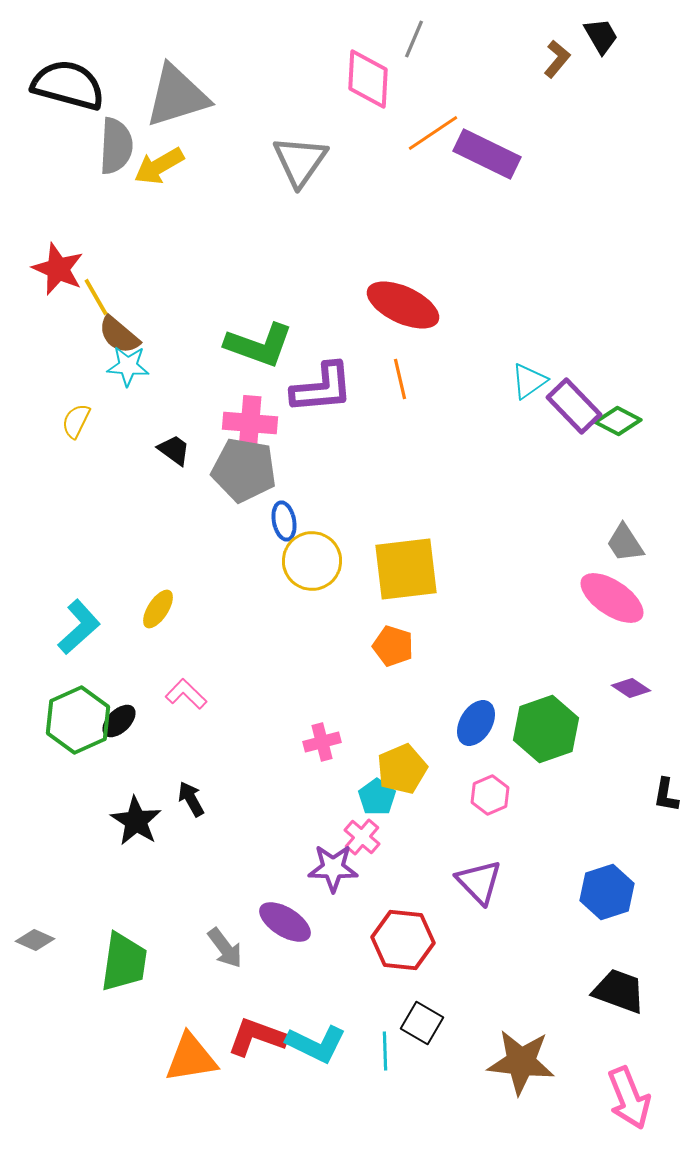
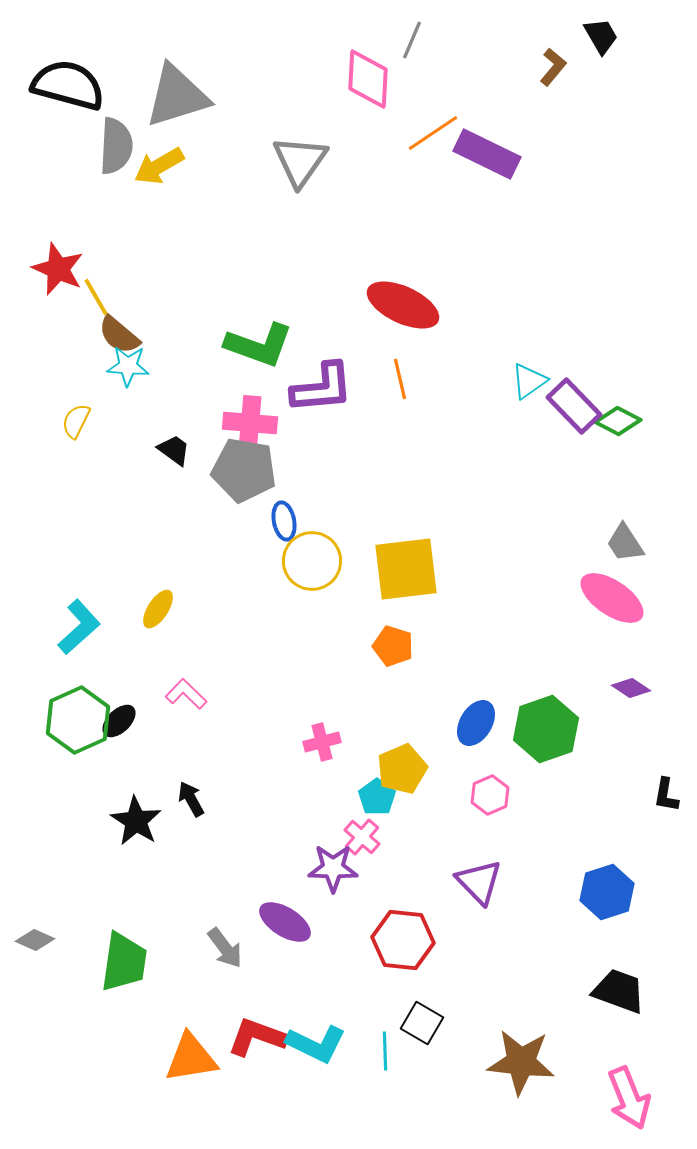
gray line at (414, 39): moved 2 px left, 1 px down
brown L-shape at (557, 59): moved 4 px left, 8 px down
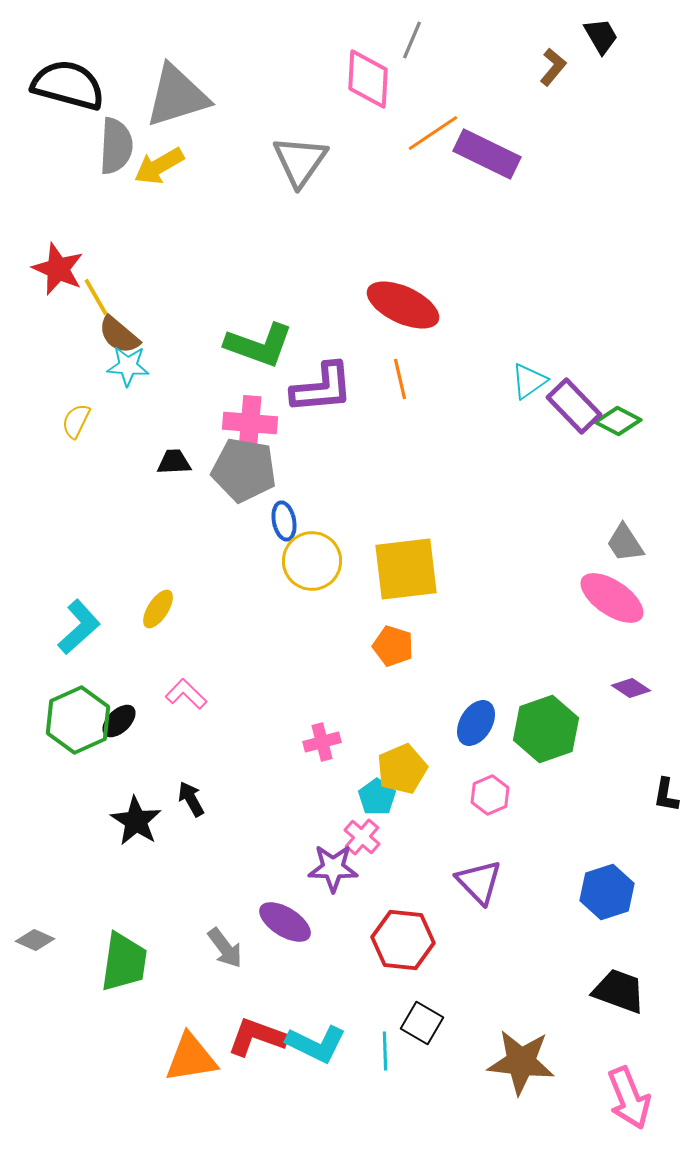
black trapezoid at (174, 450): moved 12 px down; rotated 39 degrees counterclockwise
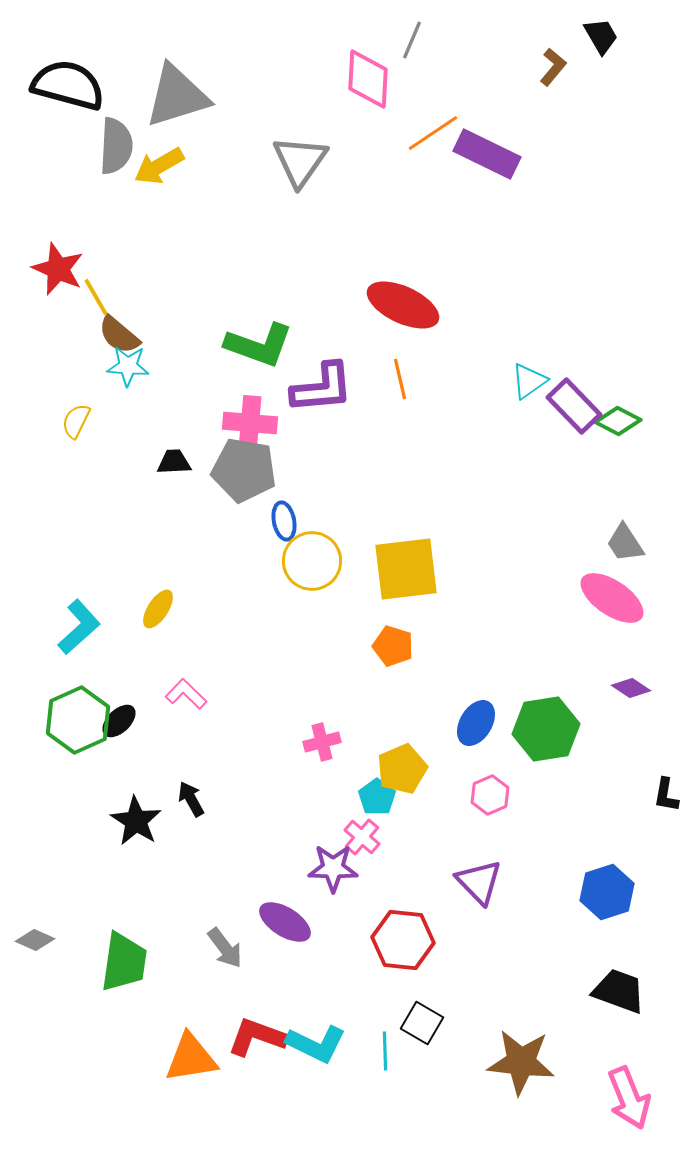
green hexagon at (546, 729): rotated 10 degrees clockwise
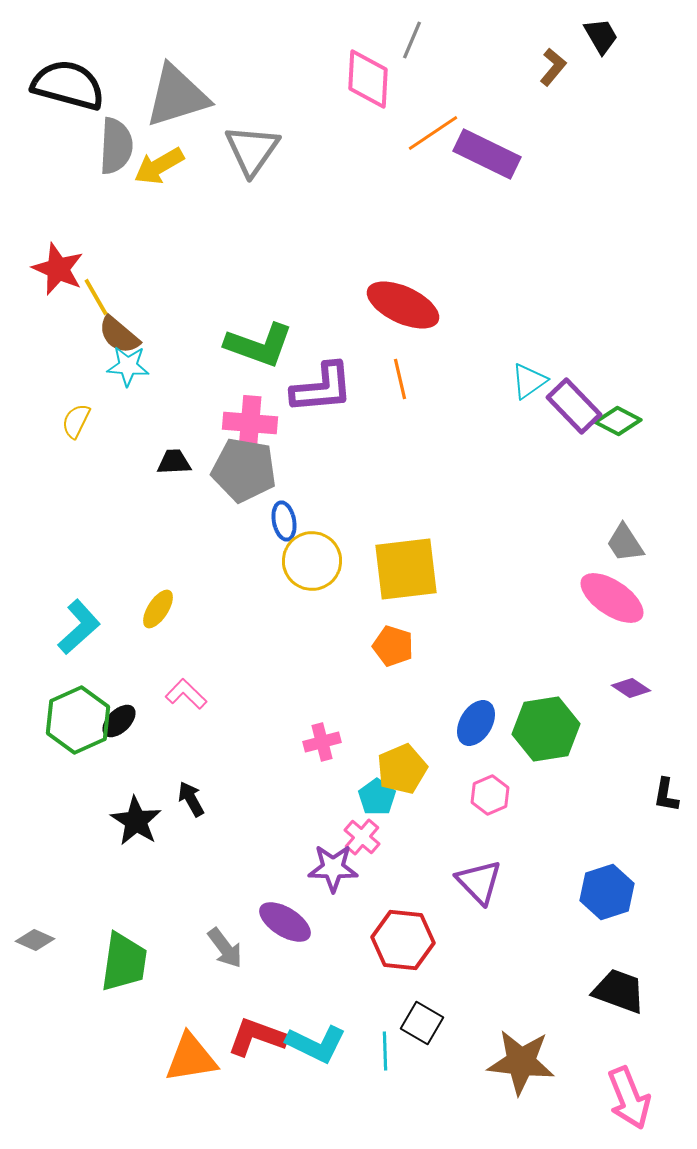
gray triangle at (300, 161): moved 48 px left, 11 px up
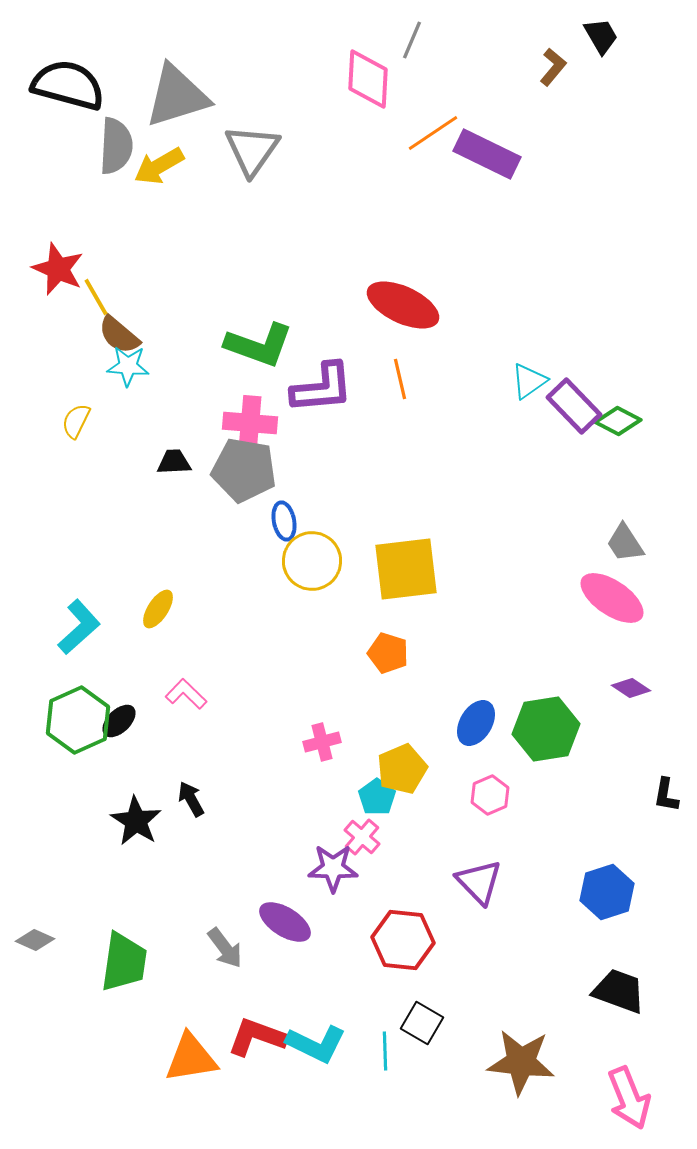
orange pentagon at (393, 646): moved 5 px left, 7 px down
